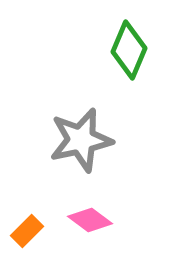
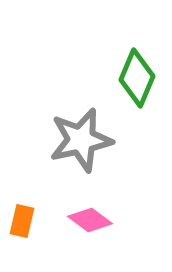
green diamond: moved 8 px right, 28 px down
orange rectangle: moved 5 px left, 10 px up; rotated 32 degrees counterclockwise
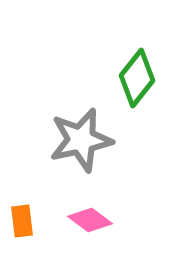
green diamond: rotated 16 degrees clockwise
orange rectangle: rotated 20 degrees counterclockwise
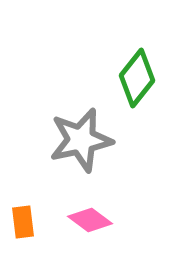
orange rectangle: moved 1 px right, 1 px down
